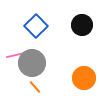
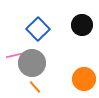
blue square: moved 2 px right, 3 px down
orange circle: moved 1 px down
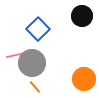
black circle: moved 9 px up
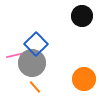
blue square: moved 2 px left, 15 px down
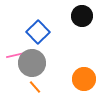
blue square: moved 2 px right, 12 px up
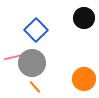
black circle: moved 2 px right, 2 px down
blue square: moved 2 px left, 2 px up
pink line: moved 2 px left, 2 px down
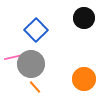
gray circle: moved 1 px left, 1 px down
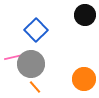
black circle: moved 1 px right, 3 px up
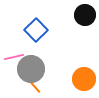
gray circle: moved 5 px down
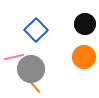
black circle: moved 9 px down
orange circle: moved 22 px up
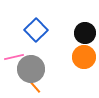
black circle: moved 9 px down
